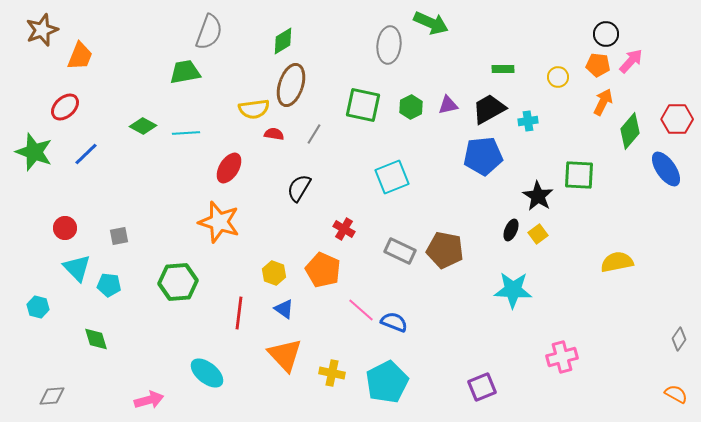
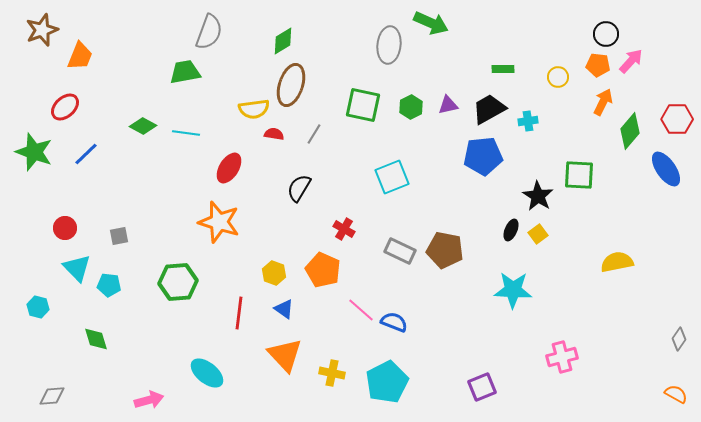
cyan line at (186, 133): rotated 12 degrees clockwise
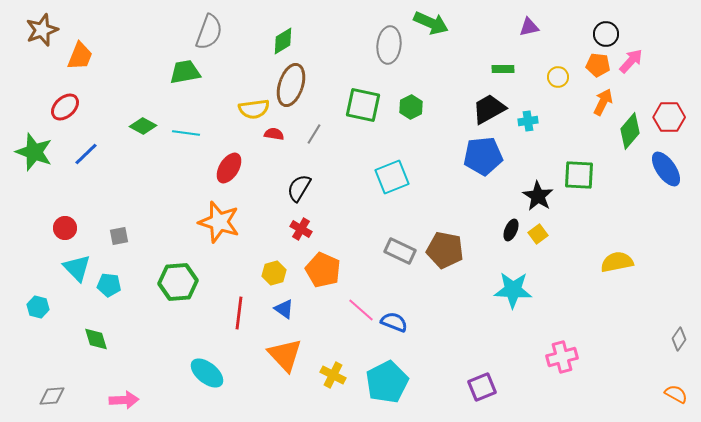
purple triangle at (448, 105): moved 81 px right, 78 px up
red hexagon at (677, 119): moved 8 px left, 2 px up
red cross at (344, 229): moved 43 px left
yellow hexagon at (274, 273): rotated 25 degrees clockwise
yellow cross at (332, 373): moved 1 px right, 2 px down; rotated 15 degrees clockwise
pink arrow at (149, 400): moved 25 px left; rotated 12 degrees clockwise
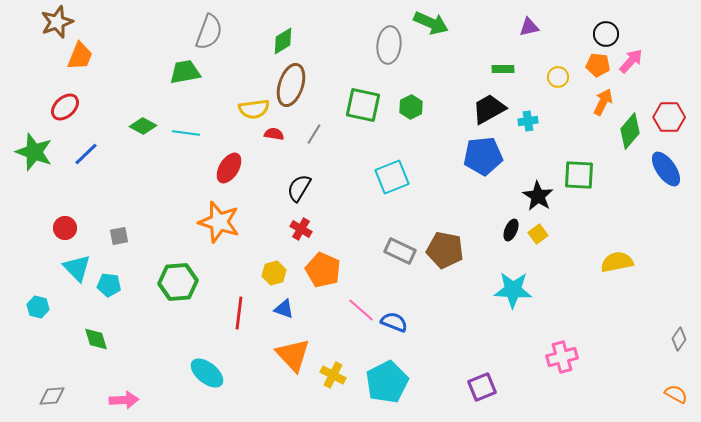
brown star at (42, 30): moved 15 px right, 8 px up
blue triangle at (284, 309): rotated 15 degrees counterclockwise
orange triangle at (285, 355): moved 8 px right
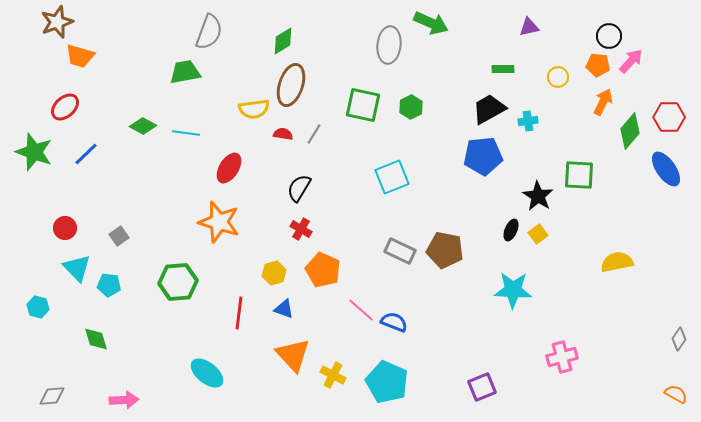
black circle at (606, 34): moved 3 px right, 2 px down
orange trapezoid at (80, 56): rotated 84 degrees clockwise
red semicircle at (274, 134): moved 9 px right
gray square at (119, 236): rotated 24 degrees counterclockwise
cyan pentagon at (387, 382): rotated 21 degrees counterclockwise
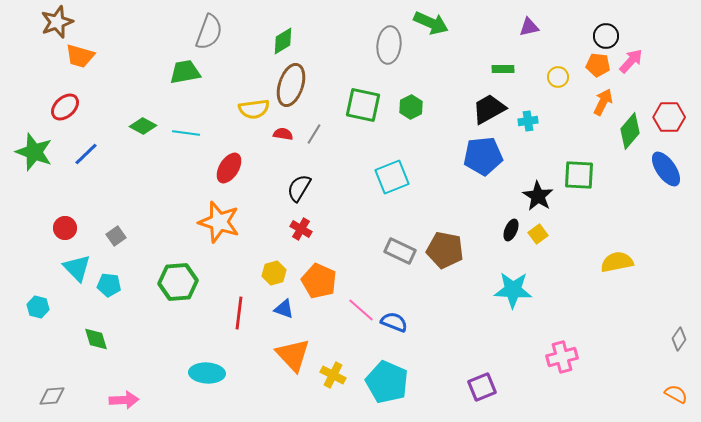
black circle at (609, 36): moved 3 px left
gray square at (119, 236): moved 3 px left
orange pentagon at (323, 270): moved 4 px left, 11 px down
cyan ellipse at (207, 373): rotated 36 degrees counterclockwise
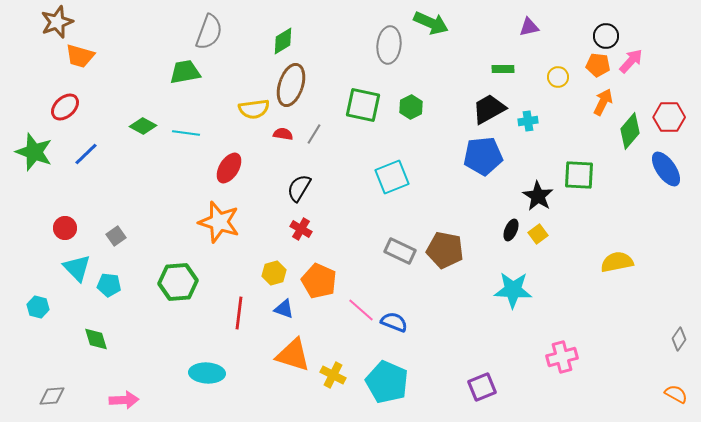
orange triangle at (293, 355): rotated 30 degrees counterclockwise
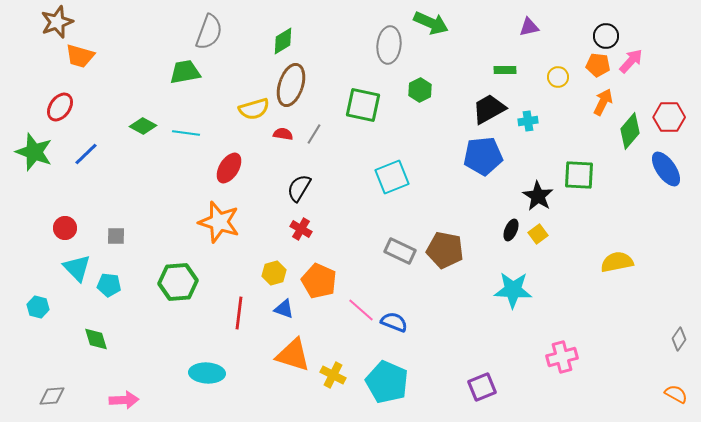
green rectangle at (503, 69): moved 2 px right, 1 px down
red ellipse at (65, 107): moved 5 px left; rotated 12 degrees counterclockwise
green hexagon at (411, 107): moved 9 px right, 17 px up
yellow semicircle at (254, 109): rotated 8 degrees counterclockwise
gray square at (116, 236): rotated 36 degrees clockwise
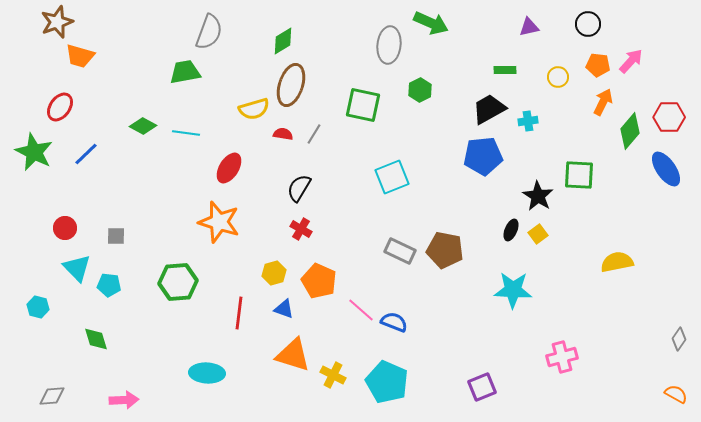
black circle at (606, 36): moved 18 px left, 12 px up
green star at (34, 152): rotated 6 degrees clockwise
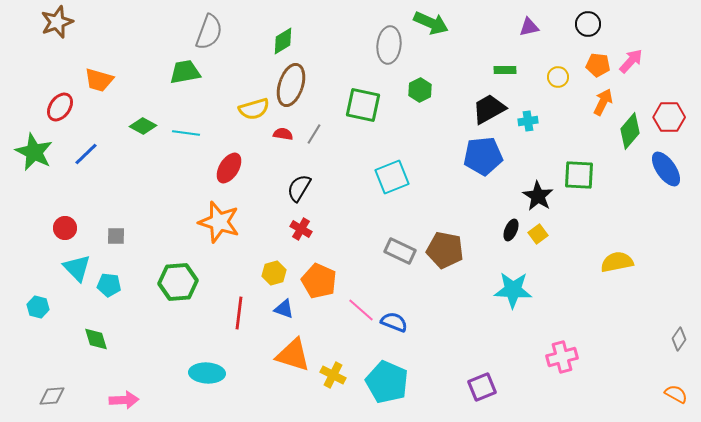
orange trapezoid at (80, 56): moved 19 px right, 24 px down
